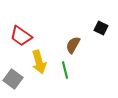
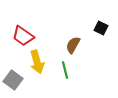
red trapezoid: moved 2 px right
yellow arrow: moved 2 px left
gray square: moved 1 px down
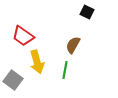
black square: moved 14 px left, 16 px up
green line: rotated 24 degrees clockwise
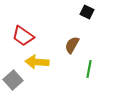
brown semicircle: moved 1 px left
yellow arrow: rotated 110 degrees clockwise
green line: moved 24 px right, 1 px up
gray square: rotated 12 degrees clockwise
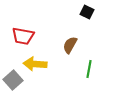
red trapezoid: rotated 25 degrees counterclockwise
brown semicircle: moved 2 px left
yellow arrow: moved 2 px left, 2 px down
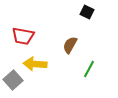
green line: rotated 18 degrees clockwise
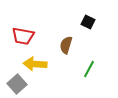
black square: moved 1 px right, 10 px down
brown semicircle: moved 4 px left; rotated 12 degrees counterclockwise
gray square: moved 4 px right, 4 px down
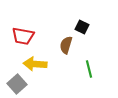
black square: moved 6 px left, 5 px down
green line: rotated 42 degrees counterclockwise
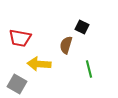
red trapezoid: moved 3 px left, 2 px down
yellow arrow: moved 4 px right
gray square: rotated 18 degrees counterclockwise
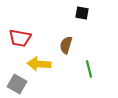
black square: moved 14 px up; rotated 16 degrees counterclockwise
